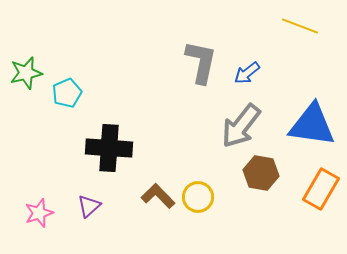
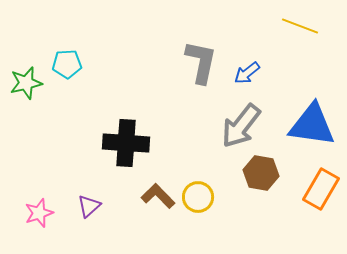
green star: moved 10 px down
cyan pentagon: moved 29 px up; rotated 20 degrees clockwise
black cross: moved 17 px right, 5 px up
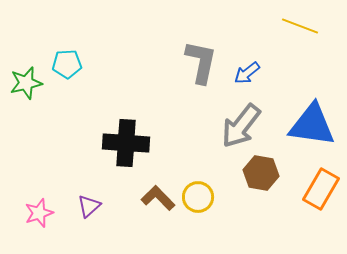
brown L-shape: moved 2 px down
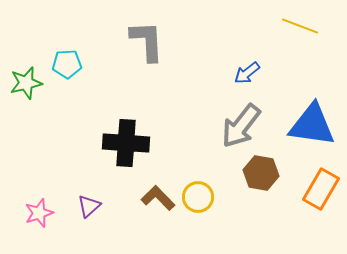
gray L-shape: moved 54 px left, 21 px up; rotated 15 degrees counterclockwise
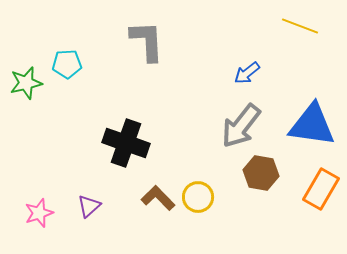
black cross: rotated 15 degrees clockwise
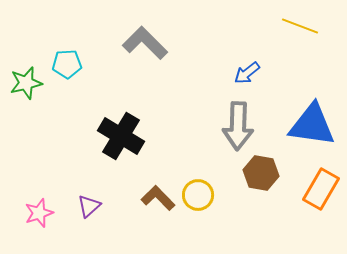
gray L-shape: moved 2 px left, 2 px down; rotated 42 degrees counterclockwise
gray arrow: moved 3 px left; rotated 36 degrees counterclockwise
black cross: moved 5 px left, 7 px up; rotated 12 degrees clockwise
yellow circle: moved 2 px up
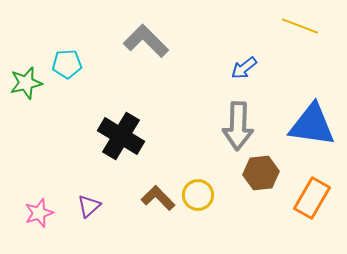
gray L-shape: moved 1 px right, 2 px up
blue arrow: moved 3 px left, 5 px up
brown hexagon: rotated 16 degrees counterclockwise
orange rectangle: moved 9 px left, 9 px down
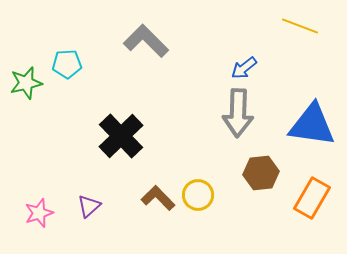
gray arrow: moved 13 px up
black cross: rotated 15 degrees clockwise
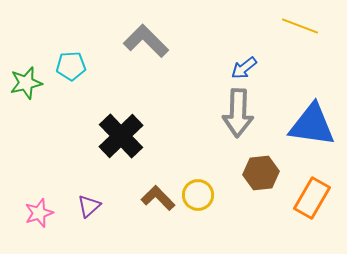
cyan pentagon: moved 4 px right, 2 px down
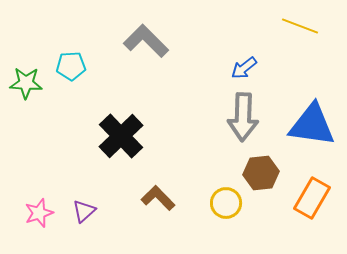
green star: rotated 16 degrees clockwise
gray arrow: moved 5 px right, 4 px down
yellow circle: moved 28 px right, 8 px down
purple triangle: moved 5 px left, 5 px down
